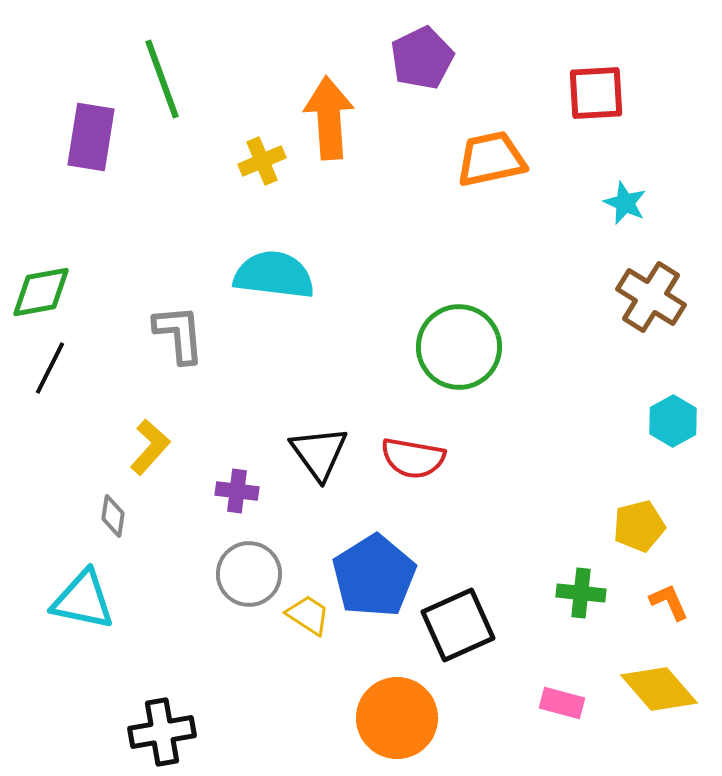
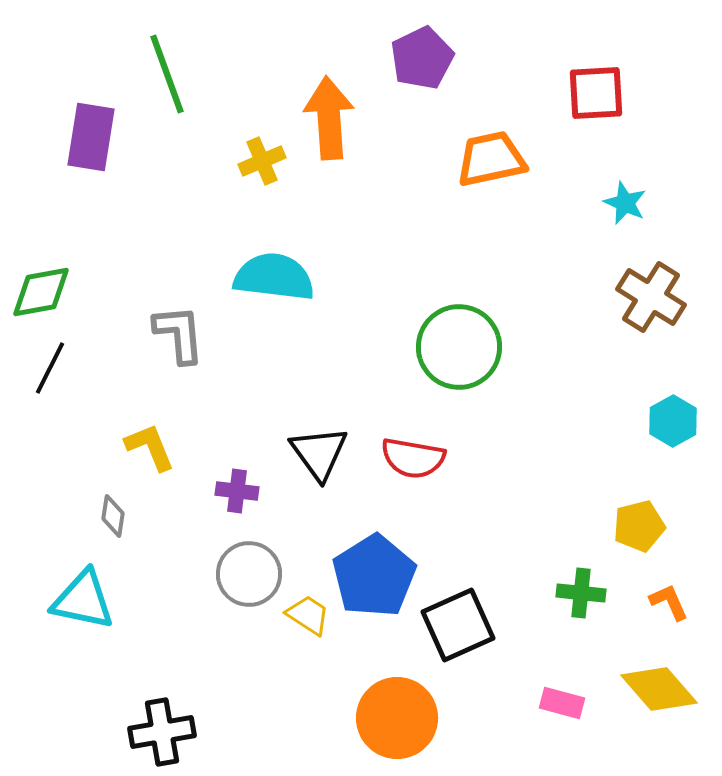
green line: moved 5 px right, 5 px up
cyan semicircle: moved 2 px down
yellow L-shape: rotated 64 degrees counterclockwise
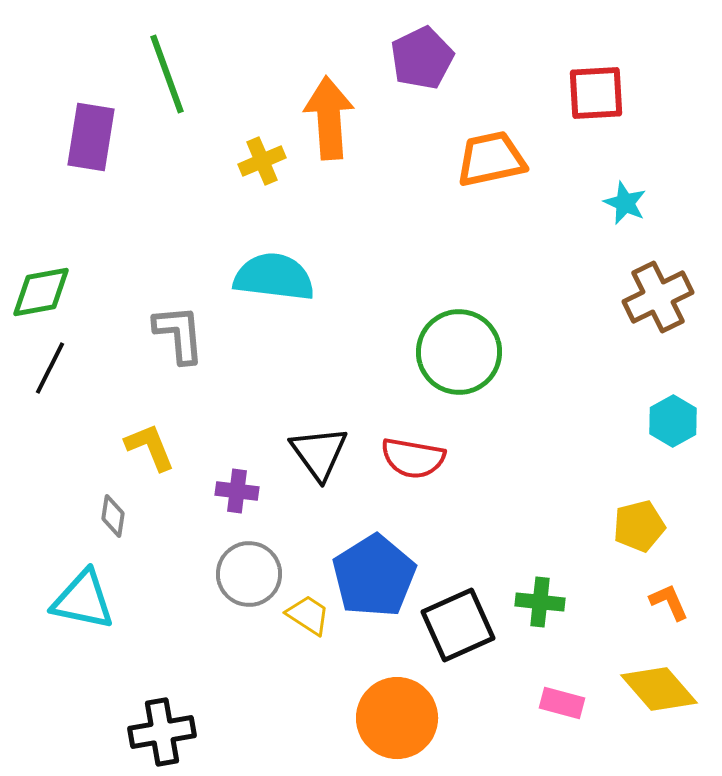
brown cross: moved 7 px right; rotated 32 degrees clockwise
green circle: moved 5 px down
green cross: moved 41 px left, 9 px down
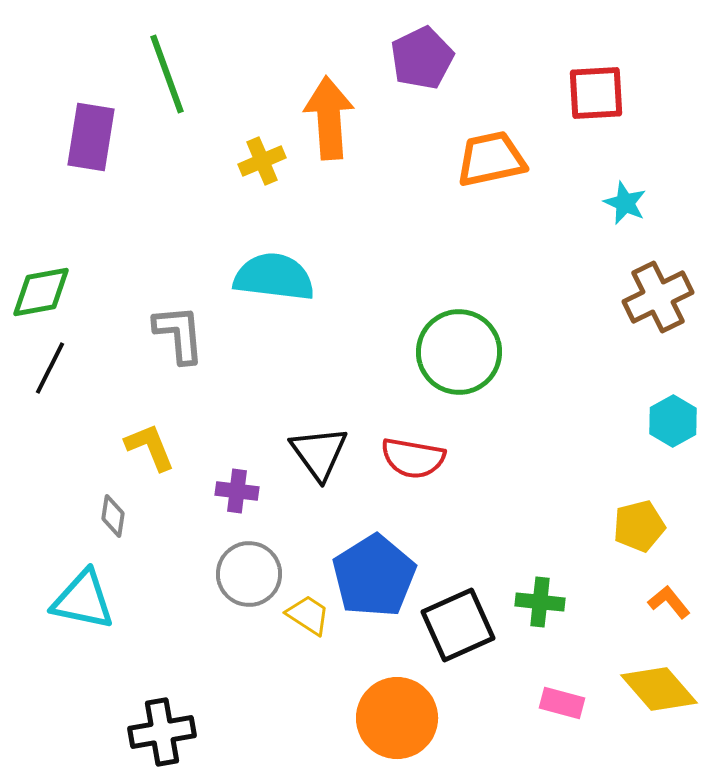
orange L-shape: rotated 15 degrees counterclockwise
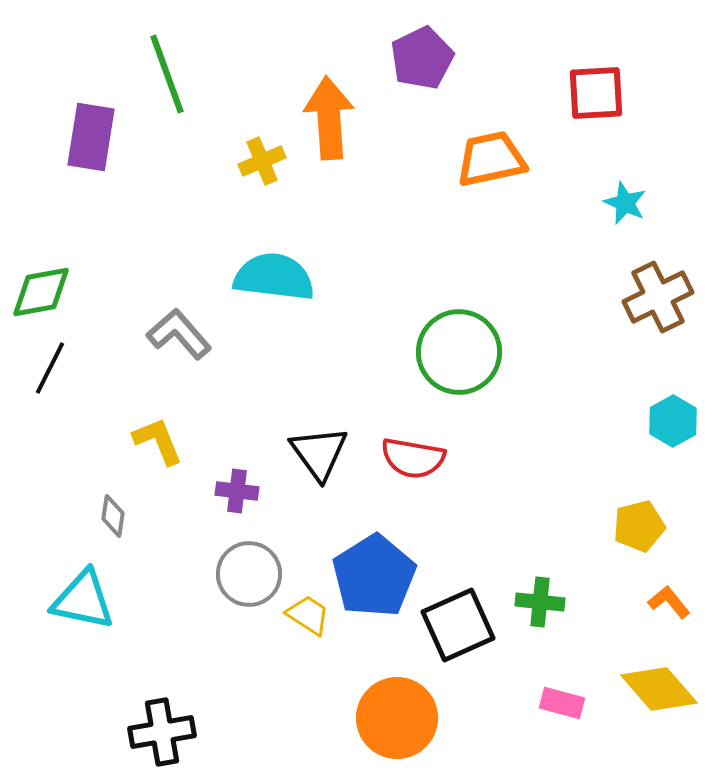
gray L-shape: rotated 36 degrees counterclockwise
yellow L-shape: moved 8 px right, 6 px up
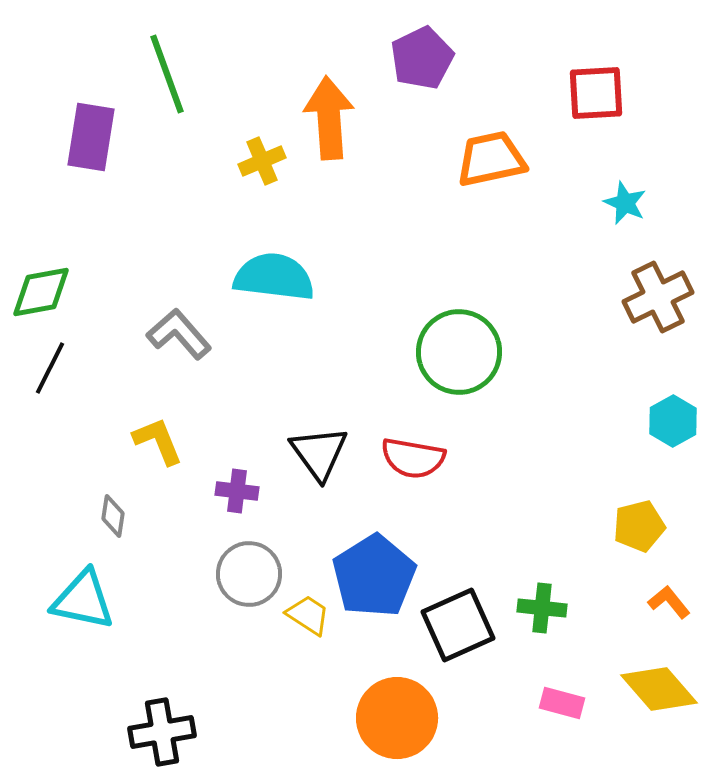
green cross: moved 2 px right, 6 px down
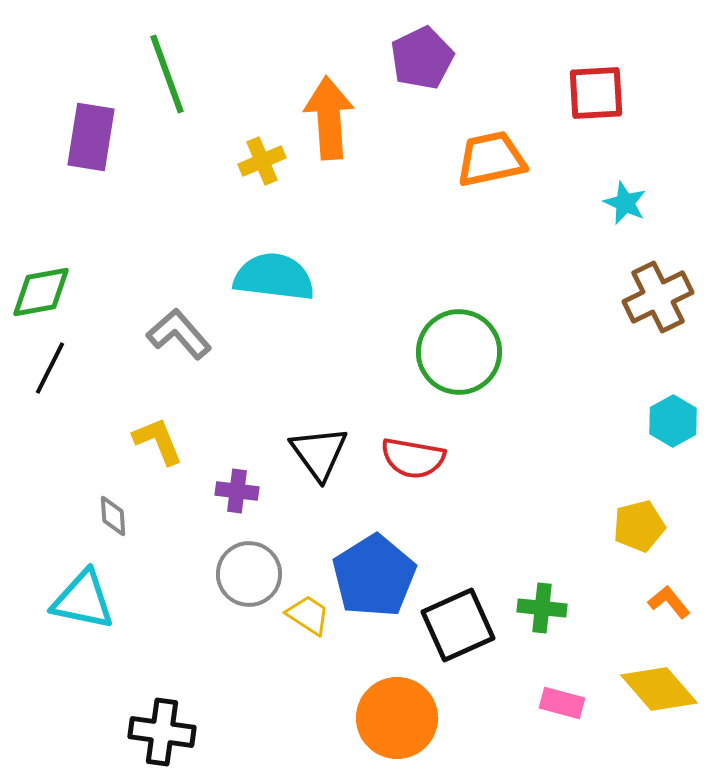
gray diamond: rotated 12 degrees counterclockwise
black cross: rotated 18 degrees clockwise
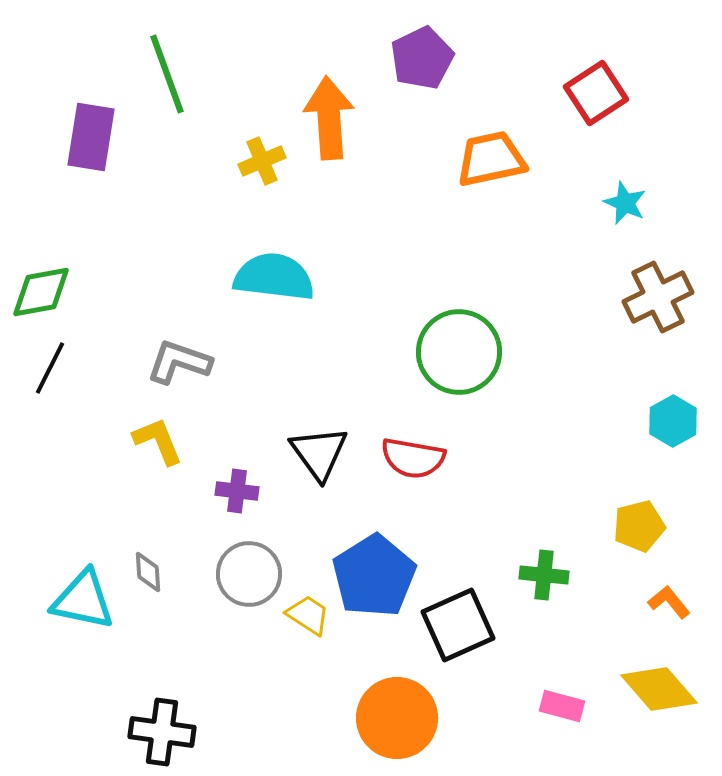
red square: rotated 30 degrees counterclockwise
gray L-shape: moved 28 px down; rotated 30 degrees counterclockwise
gray diamond: moved 35 px right, 56 px down
green cross: moved 2 px right, 33 px up
pink rectangle: moved 3 px down
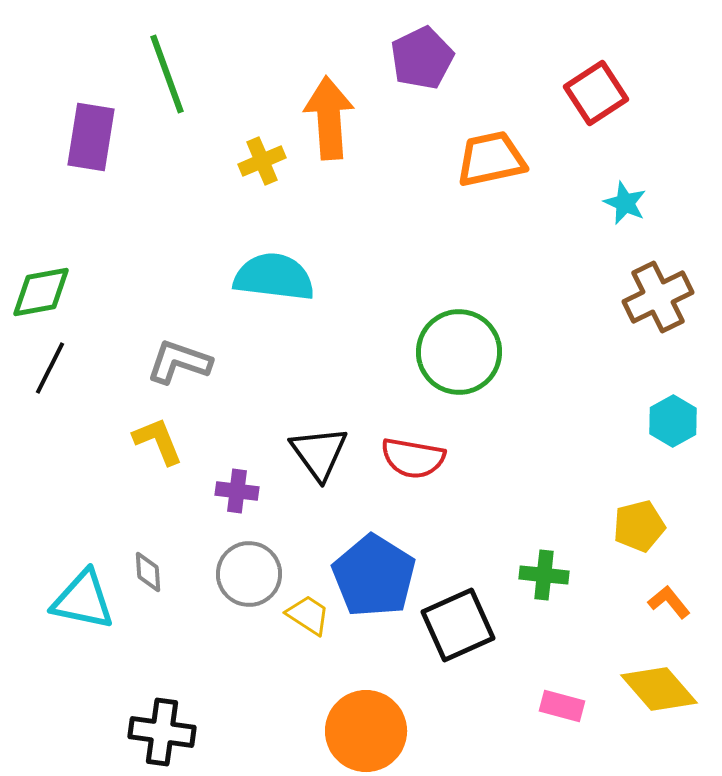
blue pentagon: rotated 8 degrees counterclockwise
orange circle: moved 31 px left, 13 px down
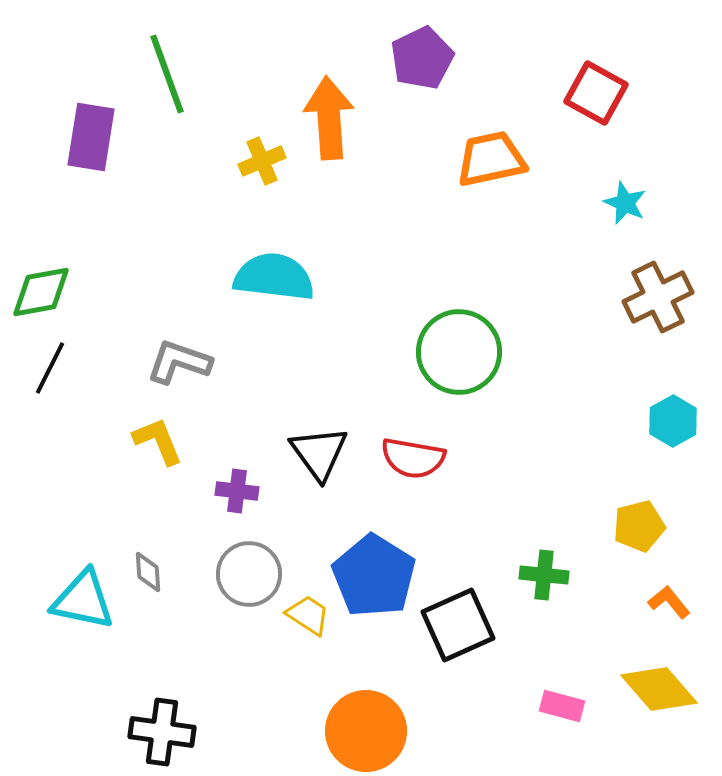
red square: rotated 28 degrees counterclockwise
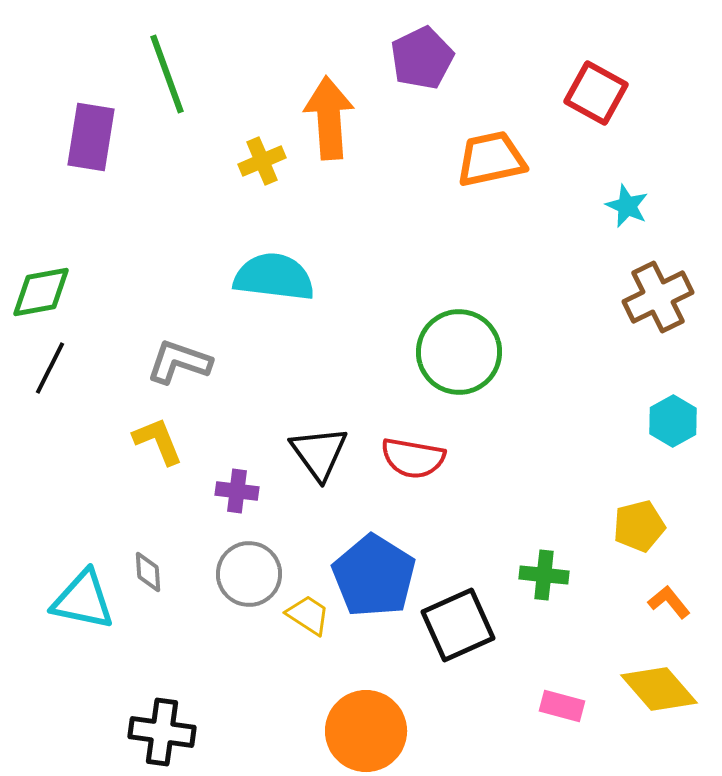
cyan star: moved 2 px right, 3 px down
